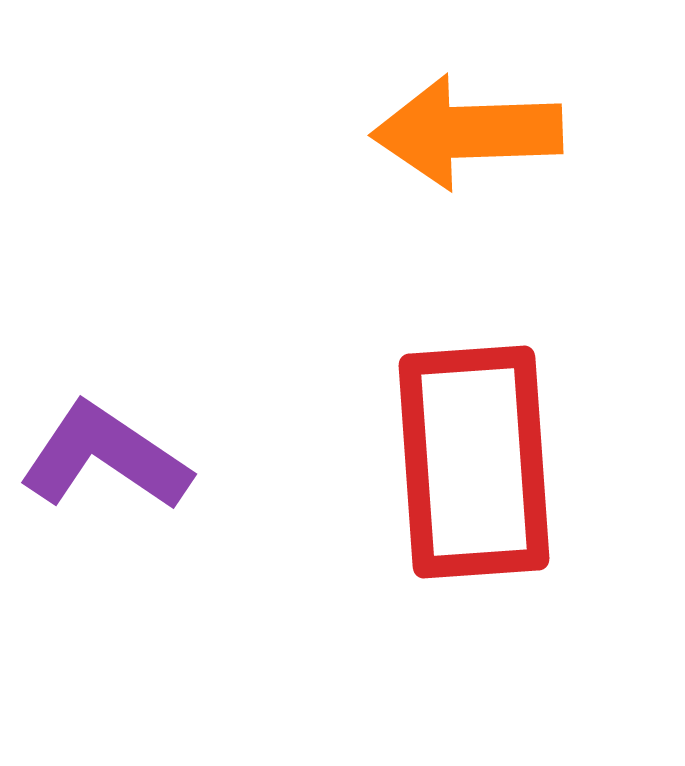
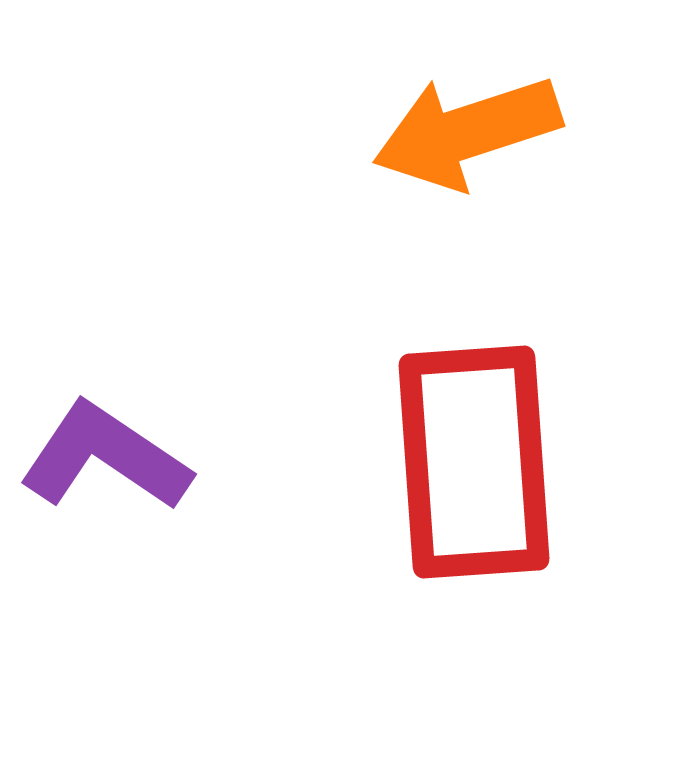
orange arrow: rotated 16 degrees counterclockwise
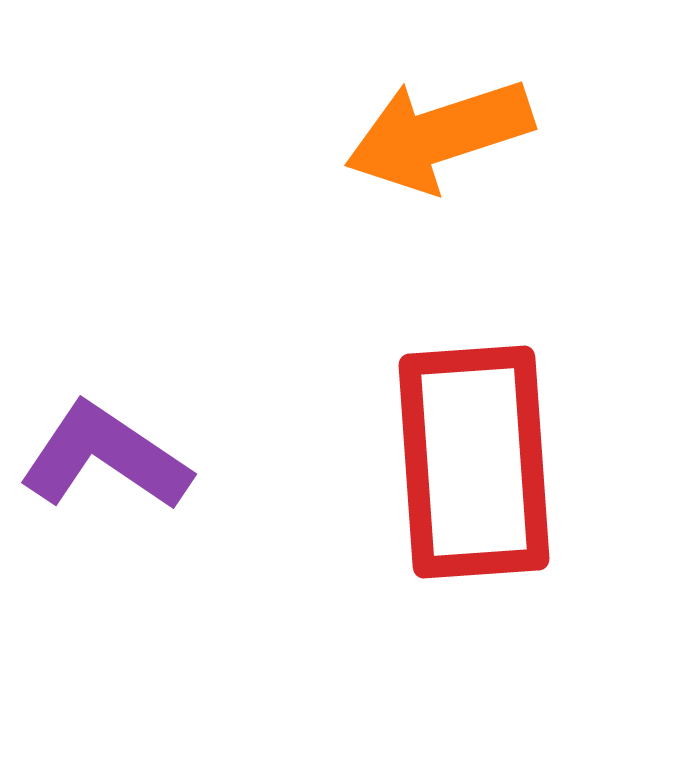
orange arrow: moved 28 px left, 3 px down
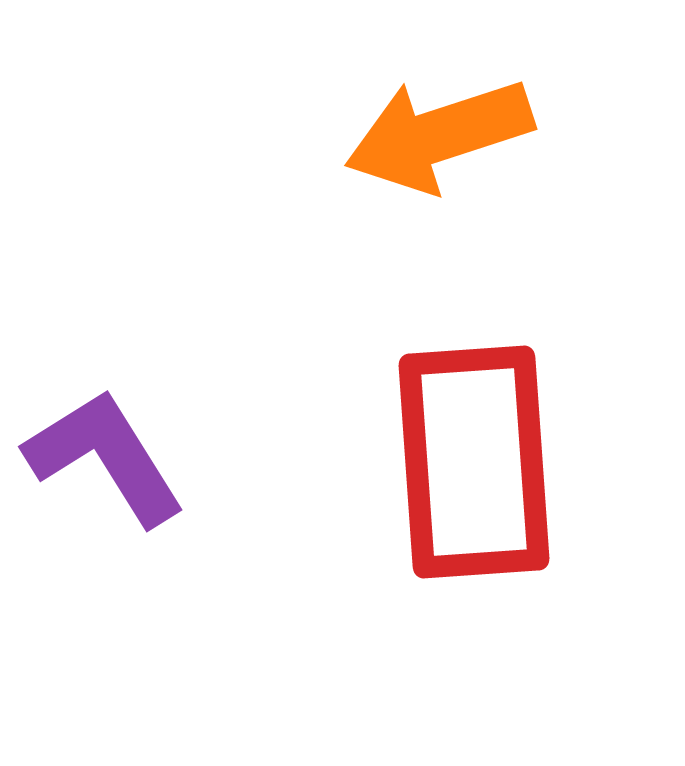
purple L-shape: rotated 24 degrees clockwise
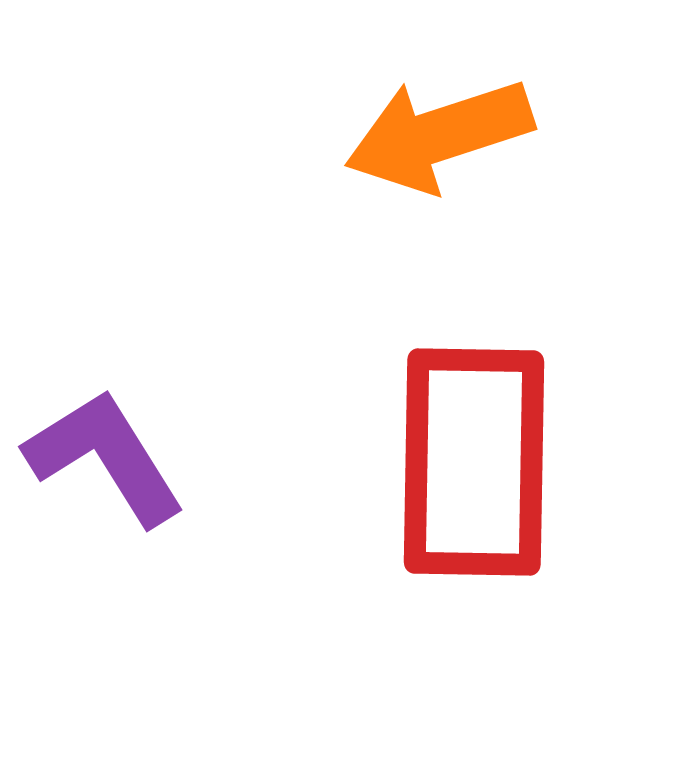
red rectangle: rotated 5 degrees clockwise
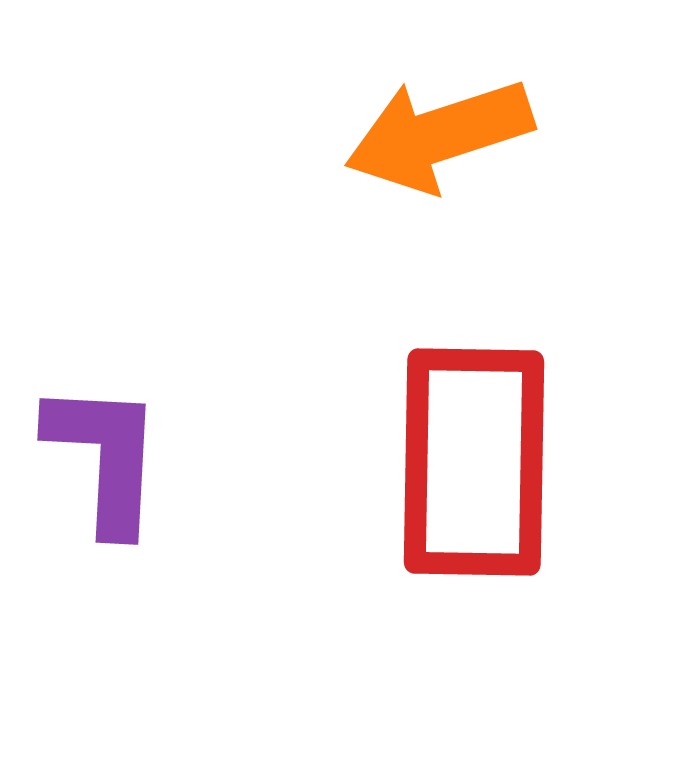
purple L-shape: rotated 35 degrees clockwise
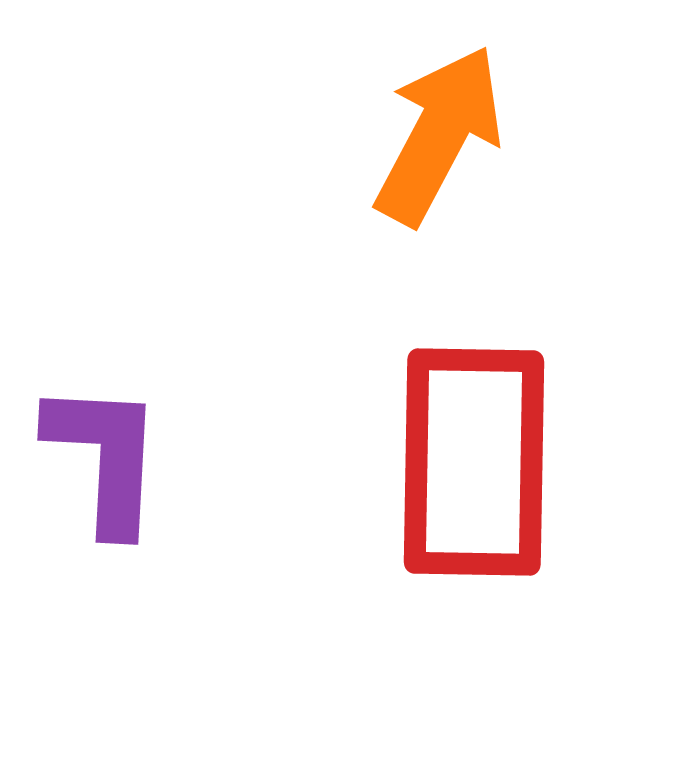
orange arrow: rotated 136 degrees clockwise
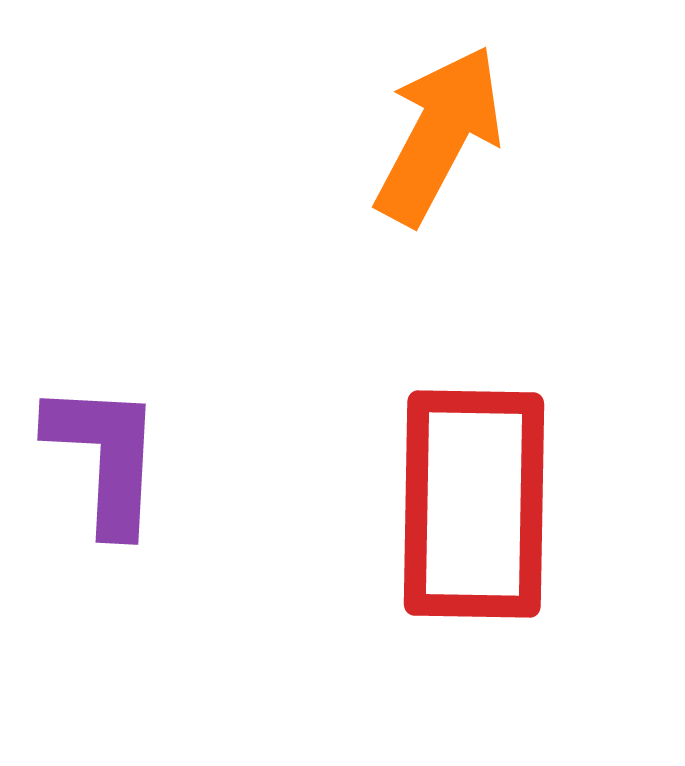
red rectangle: moved 42 px down
